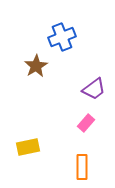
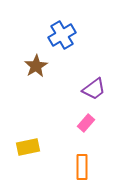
blue cross: moved 2 px up; rotated 8 degrees counterclockwise
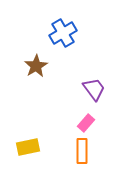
blue cross: moved 1 px right, 2 px up
purple trapezoid: rotated 90 degrees counterclockwise
orange rectangle: moved 16 px up
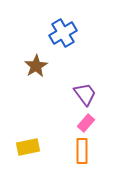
purple trapezoid: moved 9 px left, 5 px down
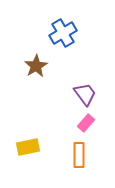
orange rectangle: moved 3 px left, 4 px down
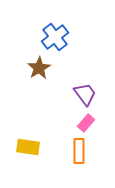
blue cross: moved 8 px left, 4 px down; rotated 8 degrees counterclockwise
brown star: moved 3 px right, 2 px down
yellow rectangle: rotated 20 degrees clockwise
orange rectangle: moved 4 px up
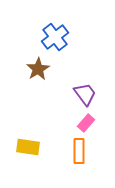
brown star: moved 1 px left, 1 px down
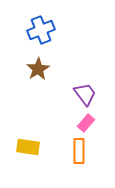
blue cross: moved 14 px left, 7 px up; rotated 16 degrees clockwise
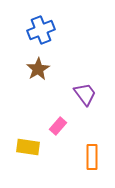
pink rectangle: moved 28 px left, 3 px down
orange rectangle: moved 13 px right, 6 px down
